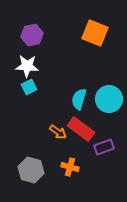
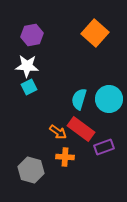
orange square: rotated 20 degrees clockwise
orange cross: moved 5 px left, 10 px up; rotated 12 degrees counterclockwise
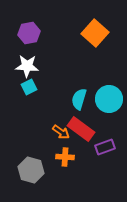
purple hexagon: moved 3 px left, 2 px up
orange arrow: moved 3 px right
purple rectangle: moved 1 px right
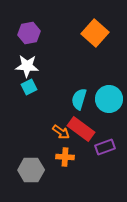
gray hexagon: rotated 15 degrees counterclockwise
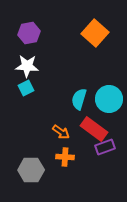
cyan square: moved 3 px left, 1 px down
red rectangle: moved 13 px right
